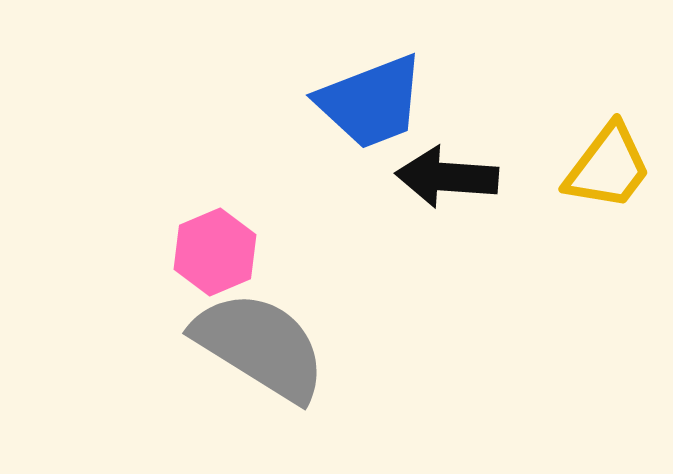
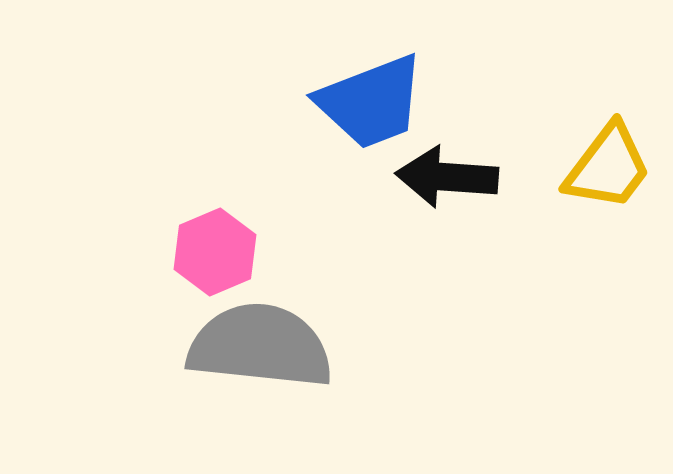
gray semicircle: rotated 26 degrees counterclockwise
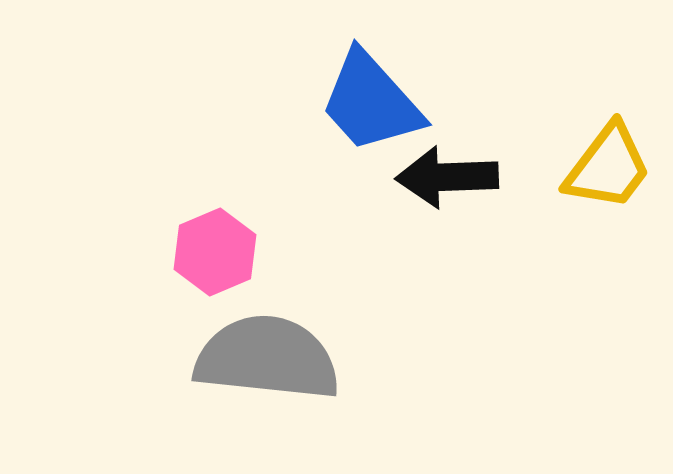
blue trapezoid: rotated 69 degrees clockwise
black arrow: rotated 6 degrees counterclockwise
gray semicircle: moved 7 px right, 12 px down
